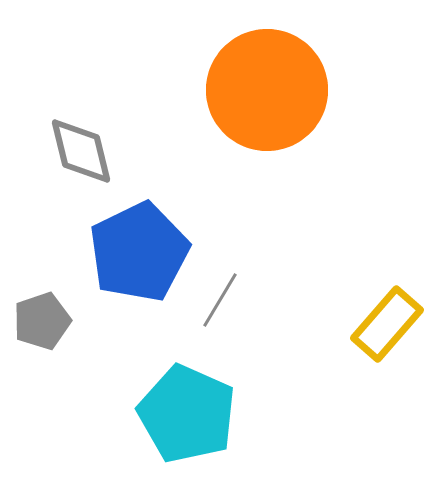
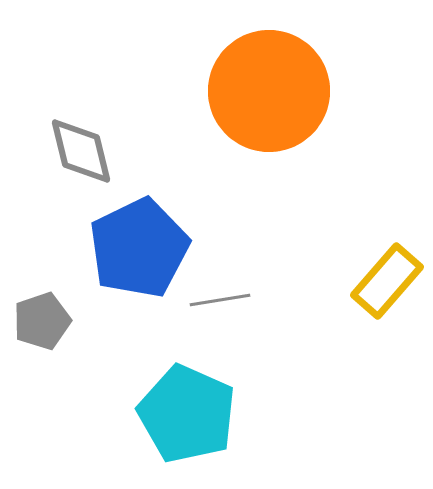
orange circle: moved 2 px right, 1 px down
blue pentagon: moved 4 px up
gray line: rotated 50 degrees clockwise
yellow rectangle: moved 43 px up
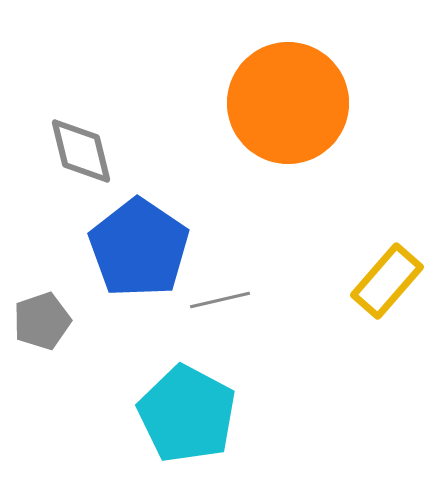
orange circle: moved 19 px right, 12 px down
blue pentagon: rotated 12 degrees counterclockwise
gray line: rotated 4 degrees counterclockwise
cyan pentagon: rotated 4 degrees clockwise
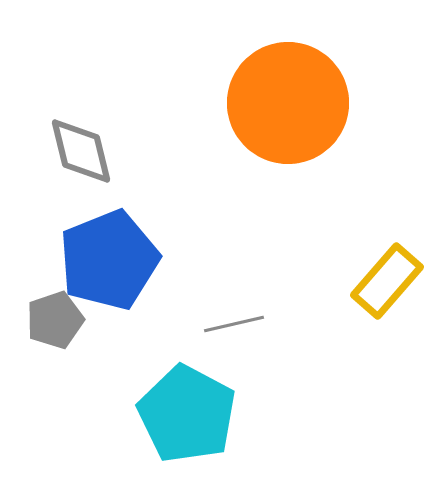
blue pentagon: moved 30 px left, 12 px down; rotated 16 degrees clockwise
gray line: moved 14 px right, 24 px down
gray pentagon: moved 13 px right, 1 px up
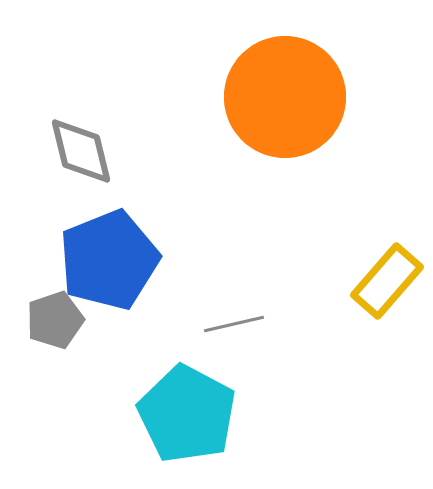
orange circle: moved 3 px left, 6 px up
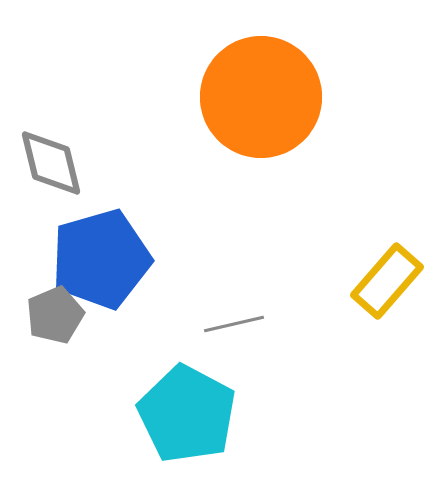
orange circle: moved 24 px left
gray diamond: moved 30 px left, 12 px down
blue pentagon: moved 8 px left, 1 px up; rotated 6 degrees clockwise
gray pentagon: moved 5 px up; rotated 4 degrees counterclockwise
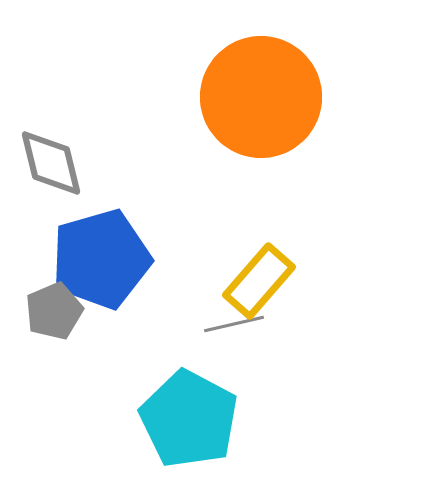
yellow rectangle: moved 128 px left
gray pentagon: moved 1 px left, 4 px up
cyan pentagon: moved 2 px right, 5 px down
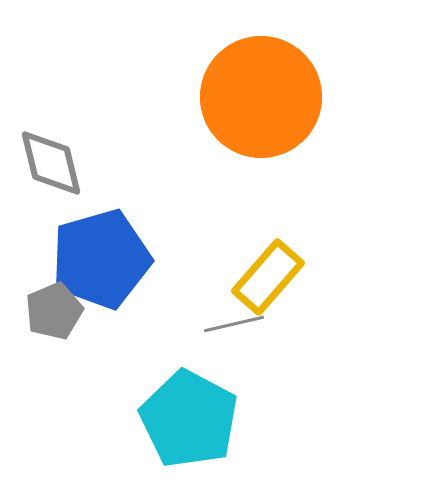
yellow rectangle: moved 9 px right, 4 px up
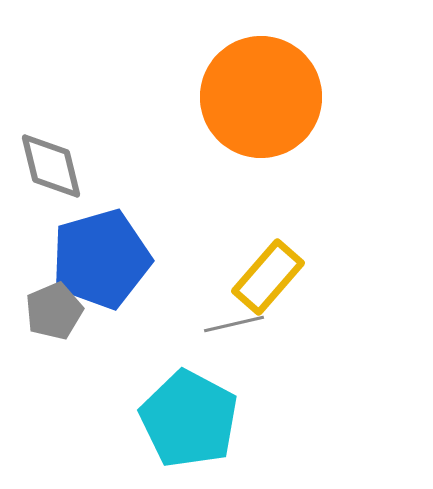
gray diamond: moved 3 px down
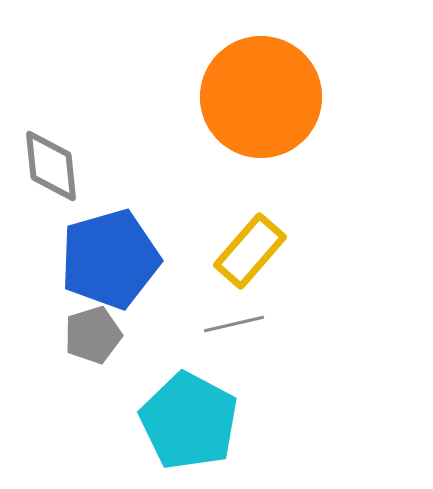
gray diamond: rotated 8 degrees clockwise
blue pentagon: moved 9 px right
yellow rectangle: moved 18 px left, 26 px up
gray pentagon: moved 39 px right, 24 px down; rotated 6 degrees clockwise
cyan pentagon: moved 2 px down
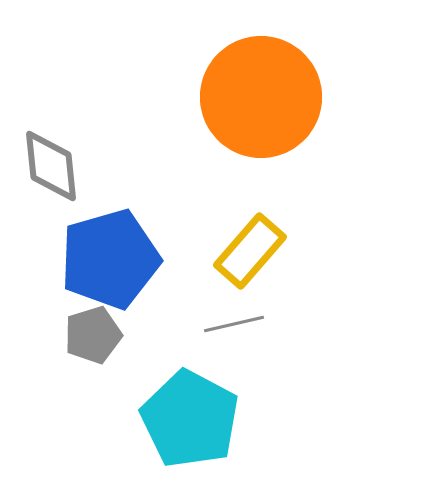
cyan pentagon: moved 1 px right, 2 px up
